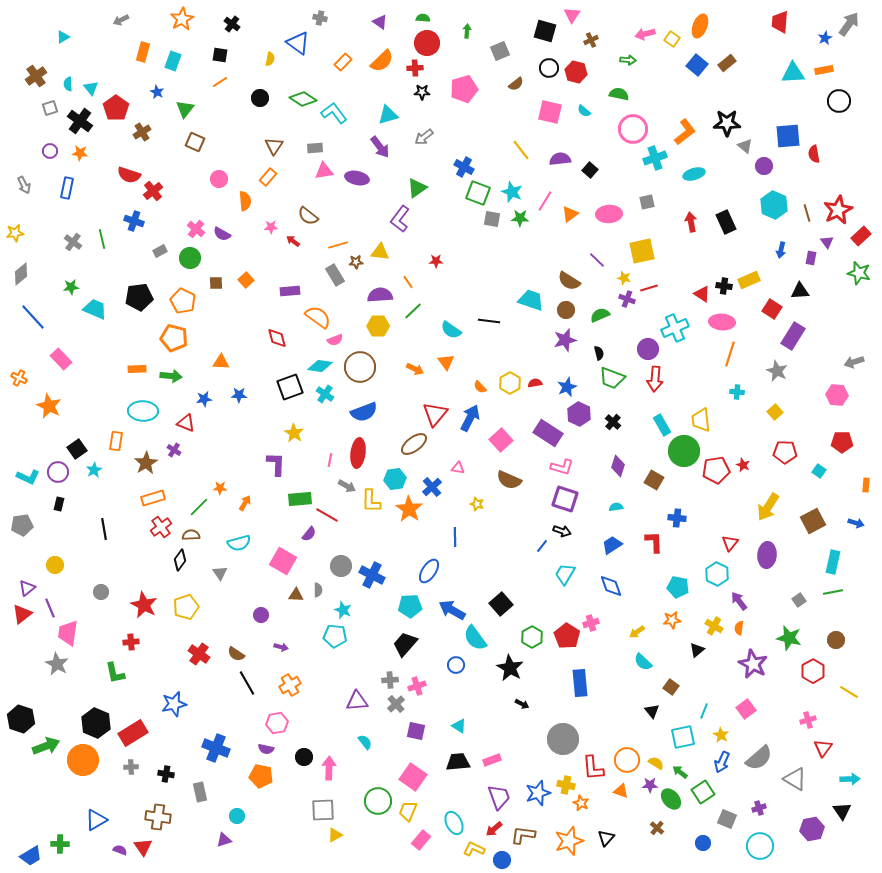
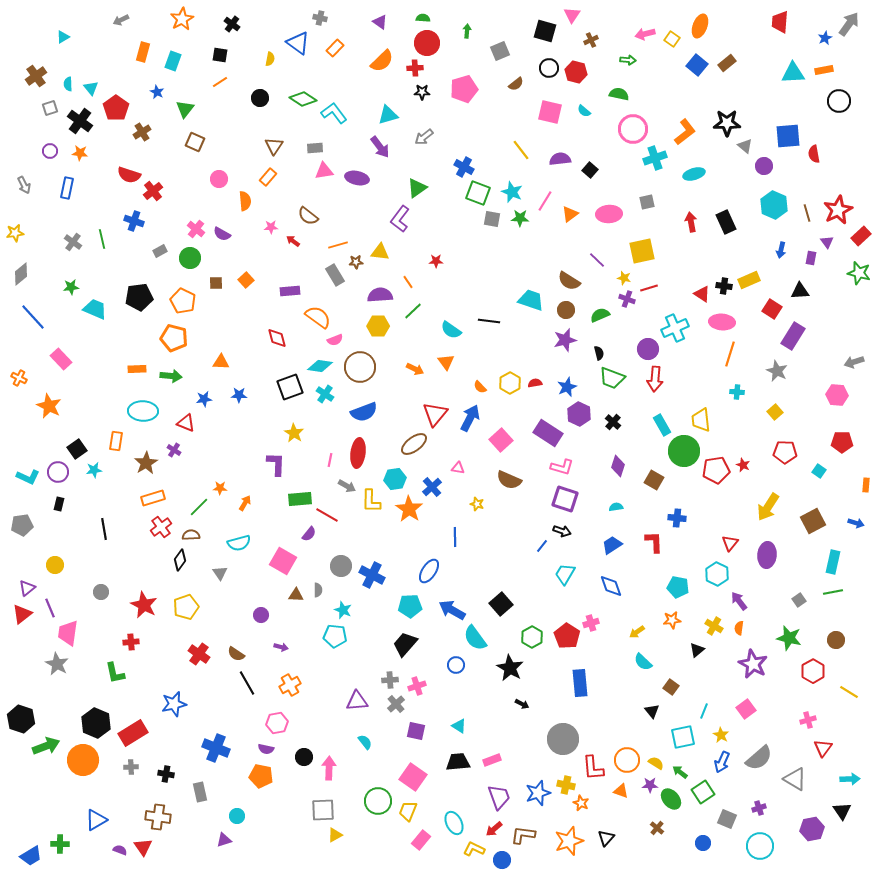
orange rectangle at (343, 62): moved 8 px left, 14 px up
cyan star at (94, 470): rotated 21 degrees clockwise
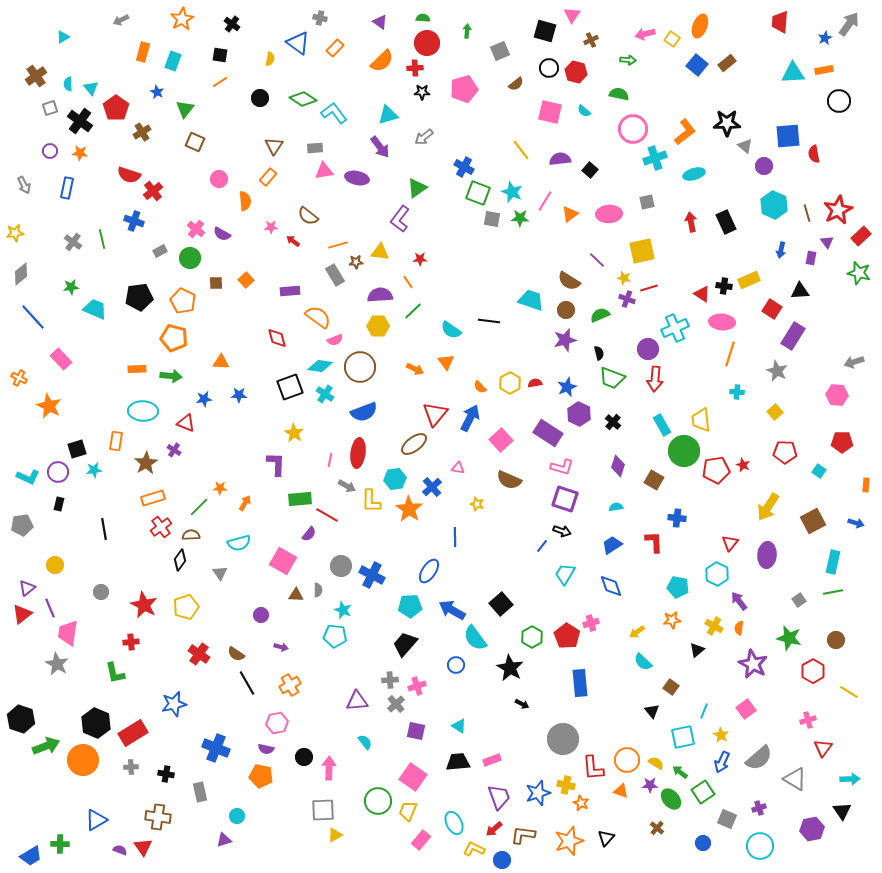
red star at (436, 261): moved 16 px left, 2 px up
black square at (77, 449): rotated 18 degrees clockwise
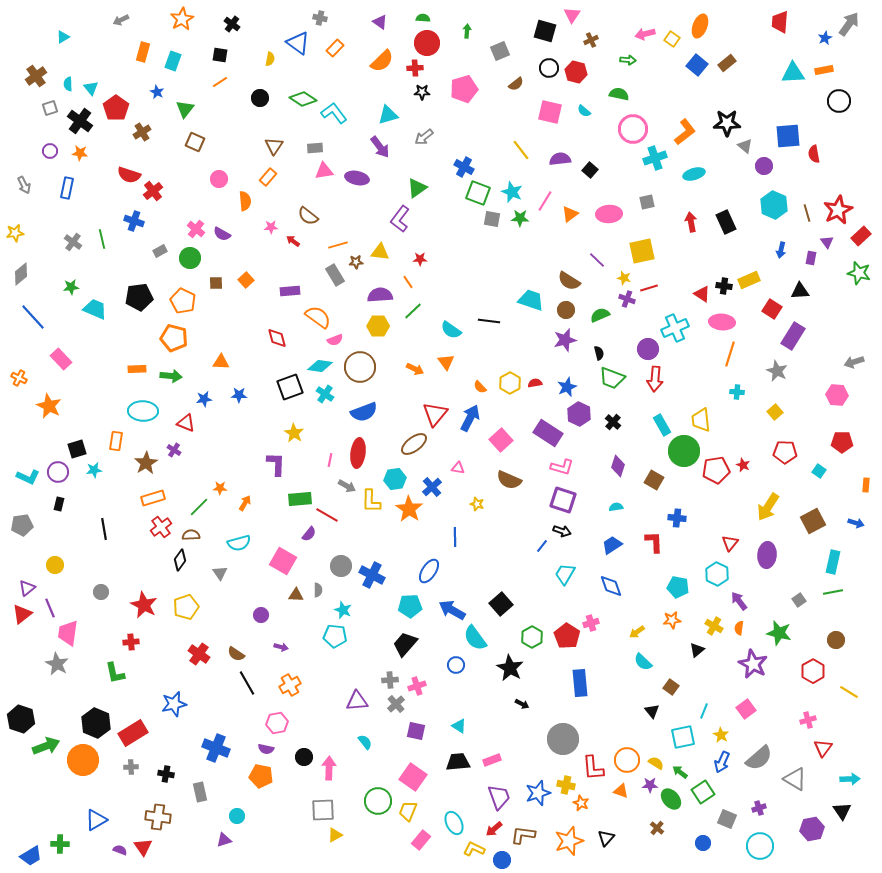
purple square at (565, 499): moved 2 px left, 1 px down
green star at (789, 638): moved 10 px left, 5 px up
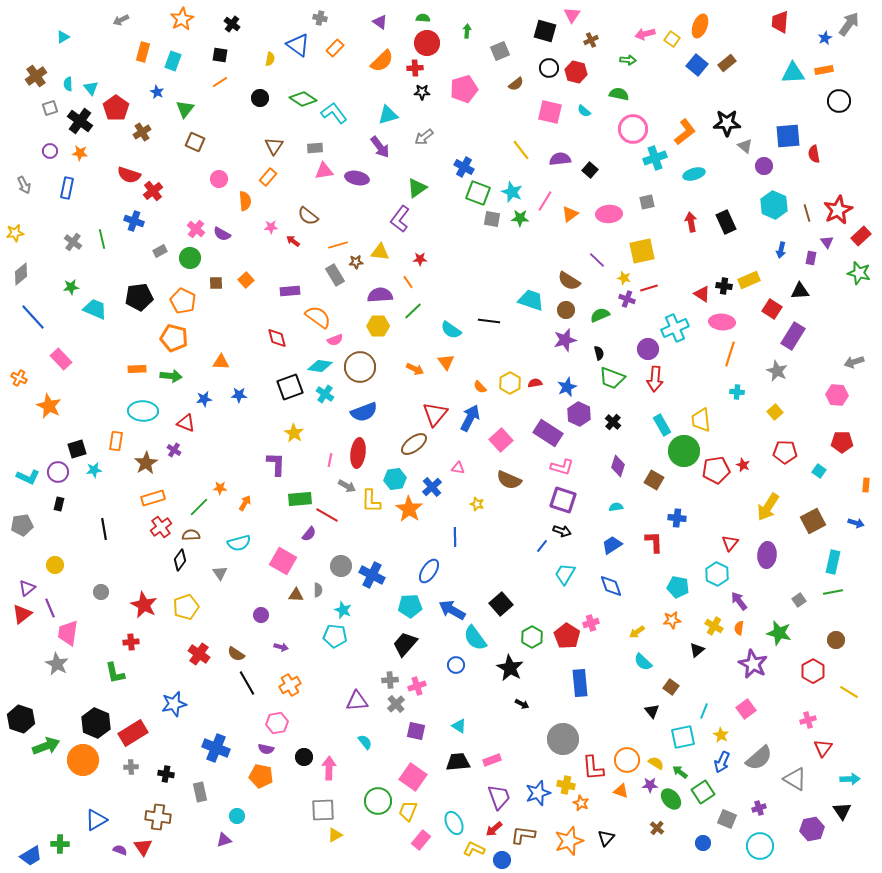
blue triangle at (298, 43): moved 2 px down
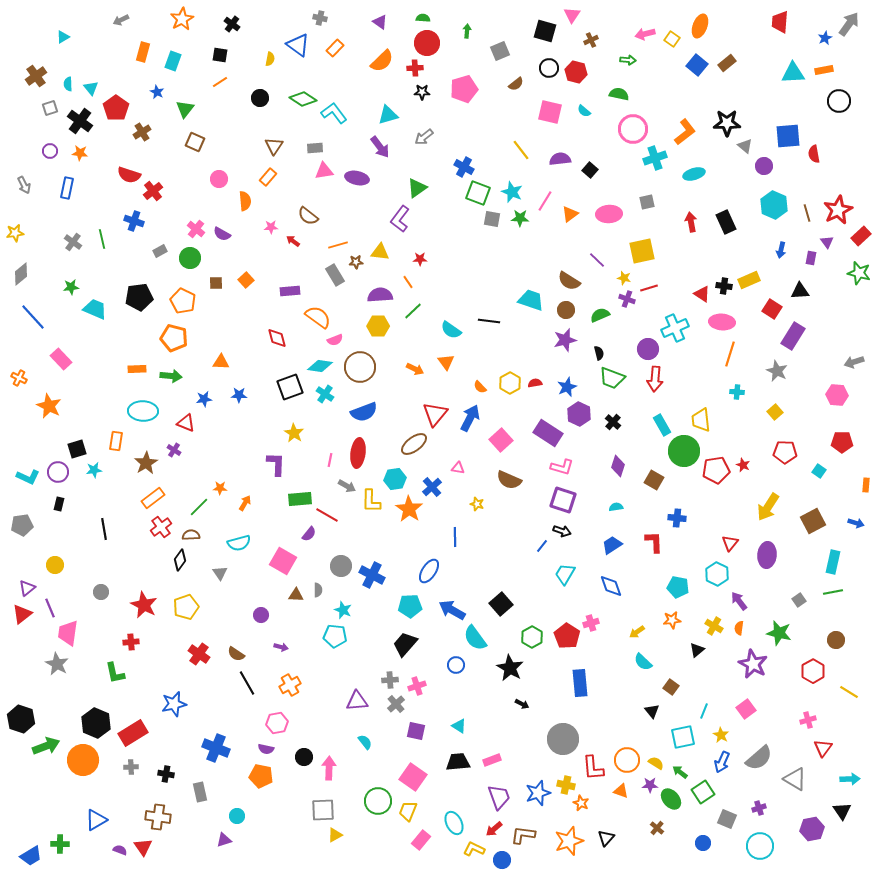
orange rectangle at (153, 498): rotated 20 degrees counterclockwise
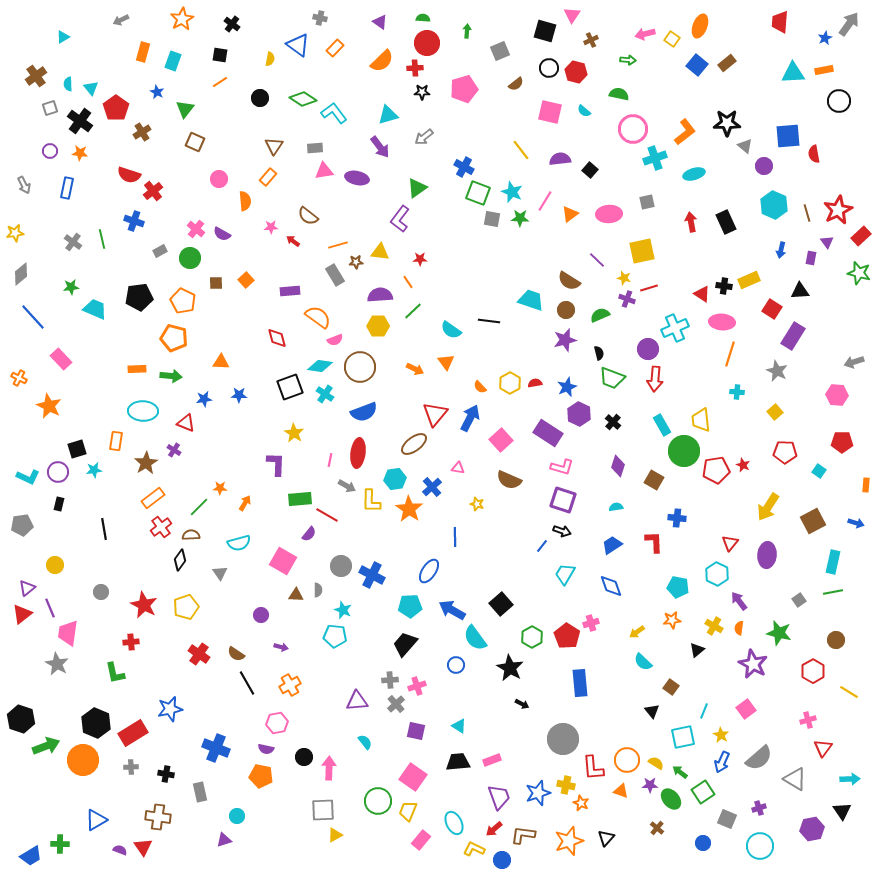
blue star at (174, 704): moved 4 px left, 5 px down
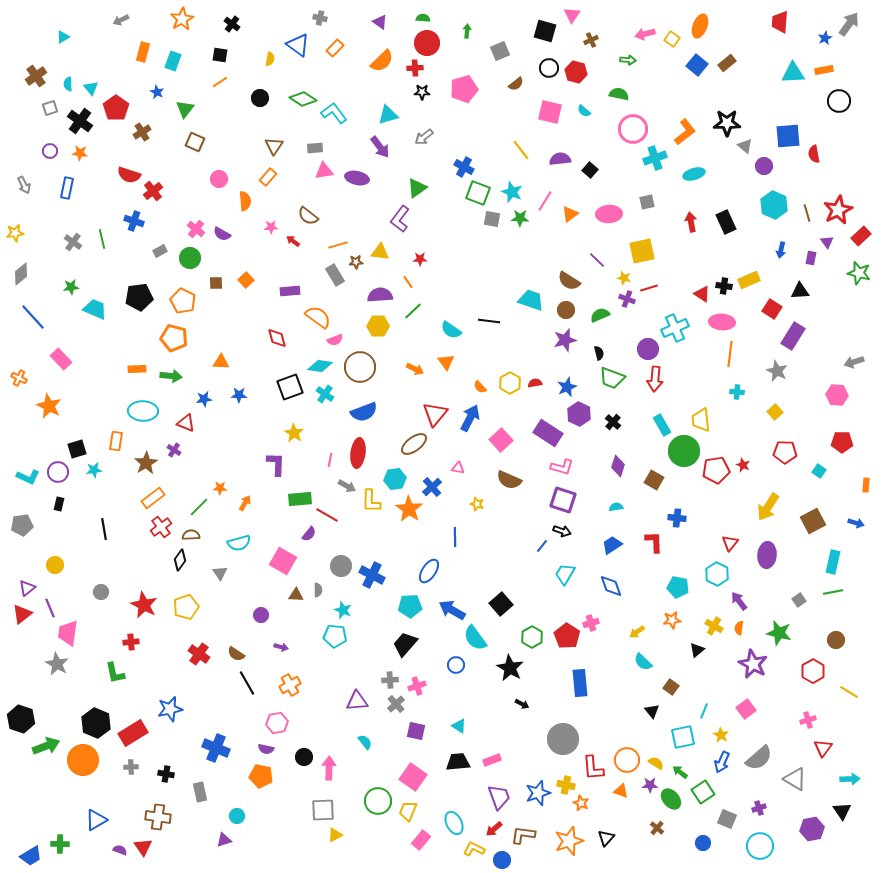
orange line at (730, 354): rotated 10 degrees counterclockwise
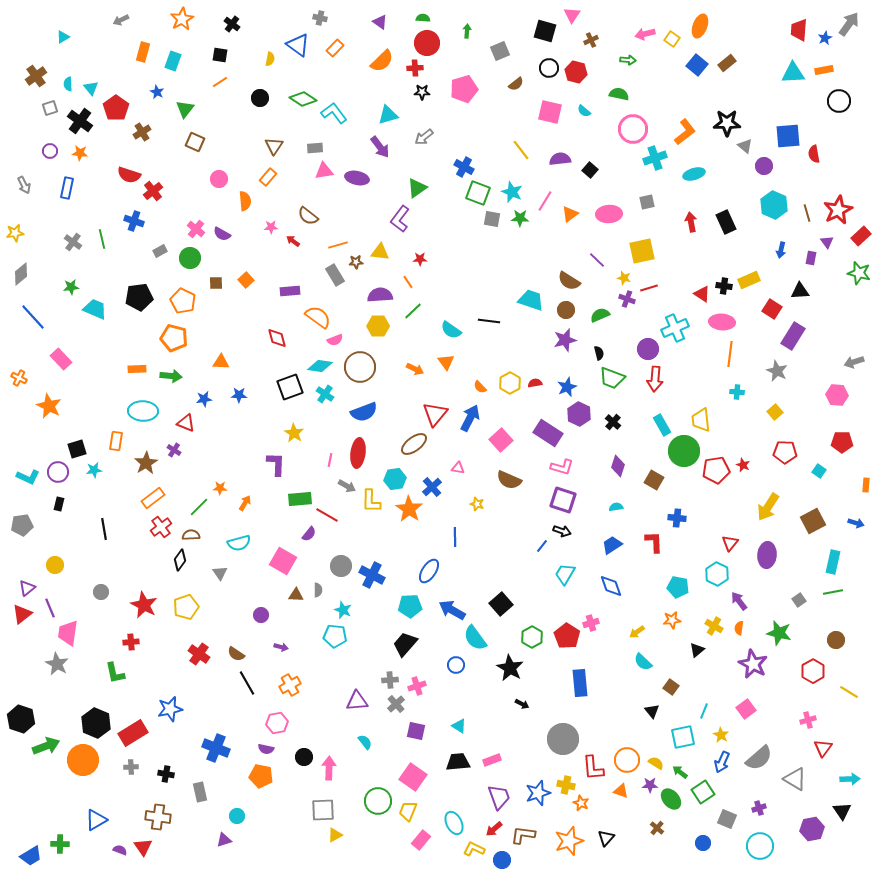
red trapezoid at (780, 22): moved 19 px right, 8 px down
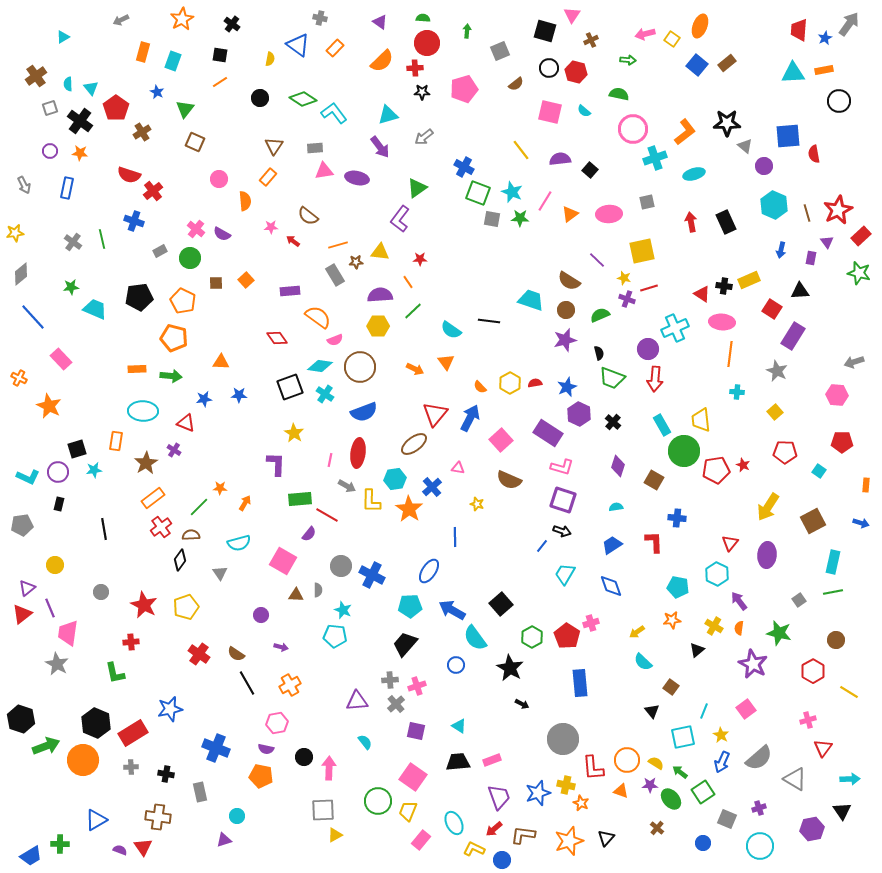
red diamond at (277, 338): rotated 20 degrees counterclockwise
blue arrow at (856, 523): moved 5 px right
